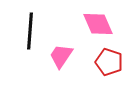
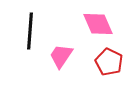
red pentagon: rotated 8 degrees clockwise
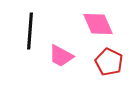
pink trapezoid: rotated 96 degrees counterclockwise
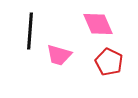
pink trapezoid: moved 2 px left, 1 px up; rotated 12 degrees counterclockwise
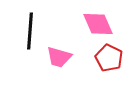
pink trapezoid: moved 2 px down
red pentagon: moved 4 px up
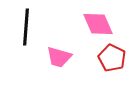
black line: moved 4 px left, 4 px up
red pentagon: moved 3 px right
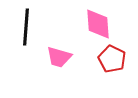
pink diamond: rotated 20 degrees clockwise
red pentagon: moved 1 px down
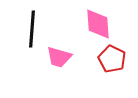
black line: moved 6 px right, 2 px down
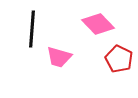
pink diamond: rotated 40 degrees counterclockwise
red pentagon: moved 7 px right
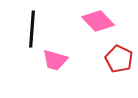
pink diamond: moved 3 px up
pink trapezoid: moved 4 px left, 3 px down
